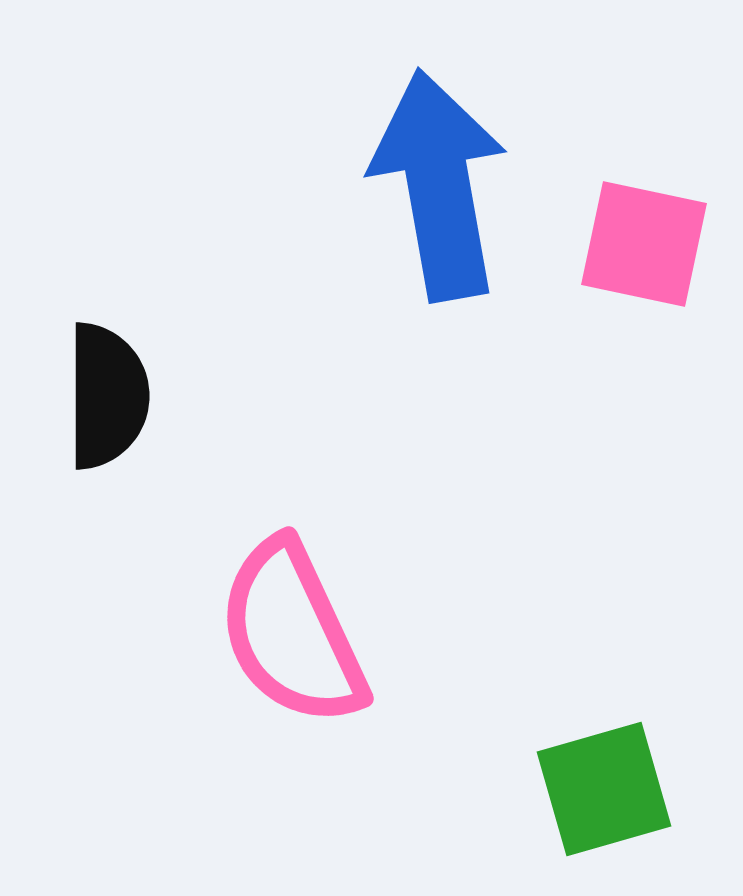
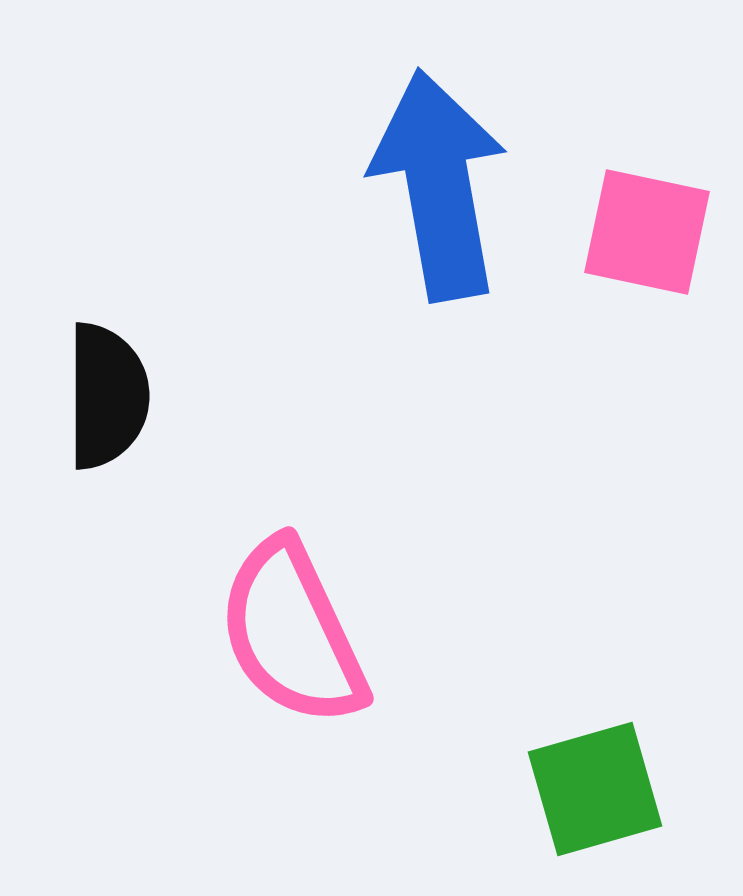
pink square: moved 3 px right, 12 px up
green square: moved 9 px left
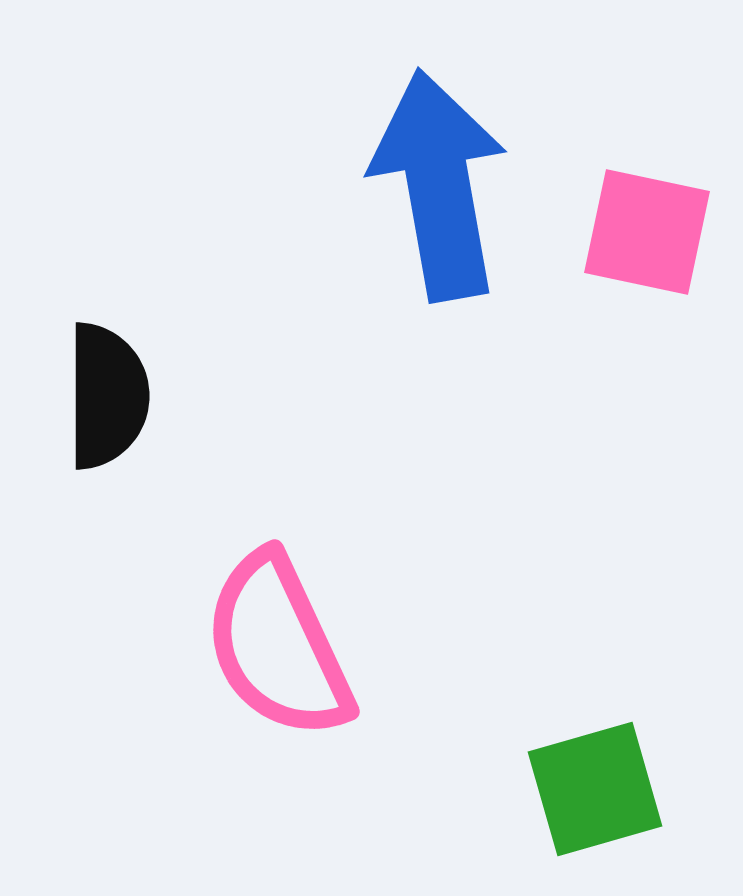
pink semicircle: moved 14 px left, 13 px down
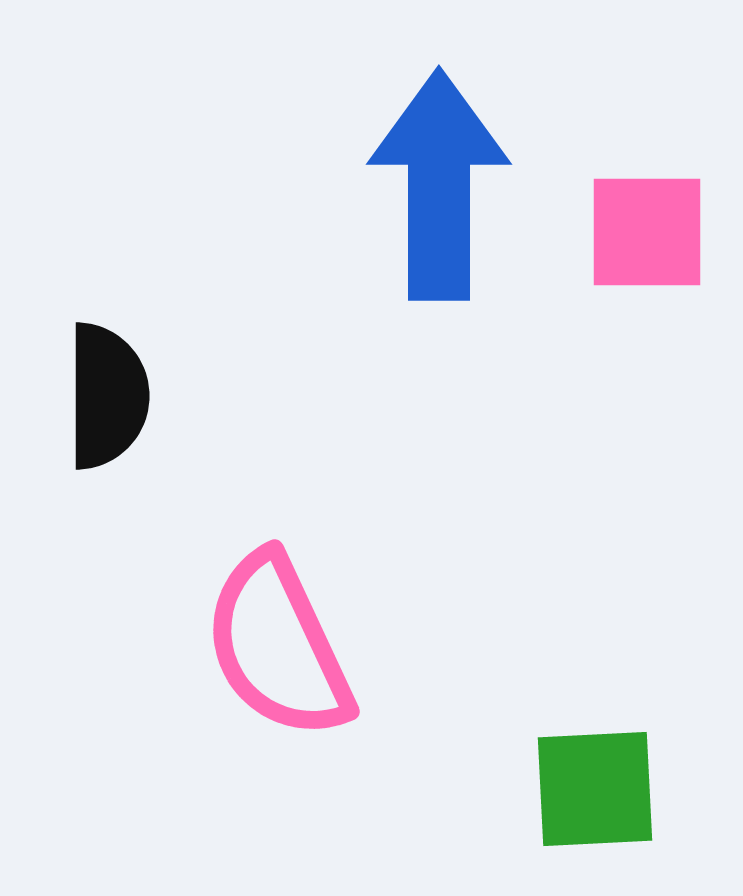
blue arrow: rotated 10 degrees clockwise
pink square: rotated 12 degrees counterclockwise
green square: rotated 13 degrees clockwise
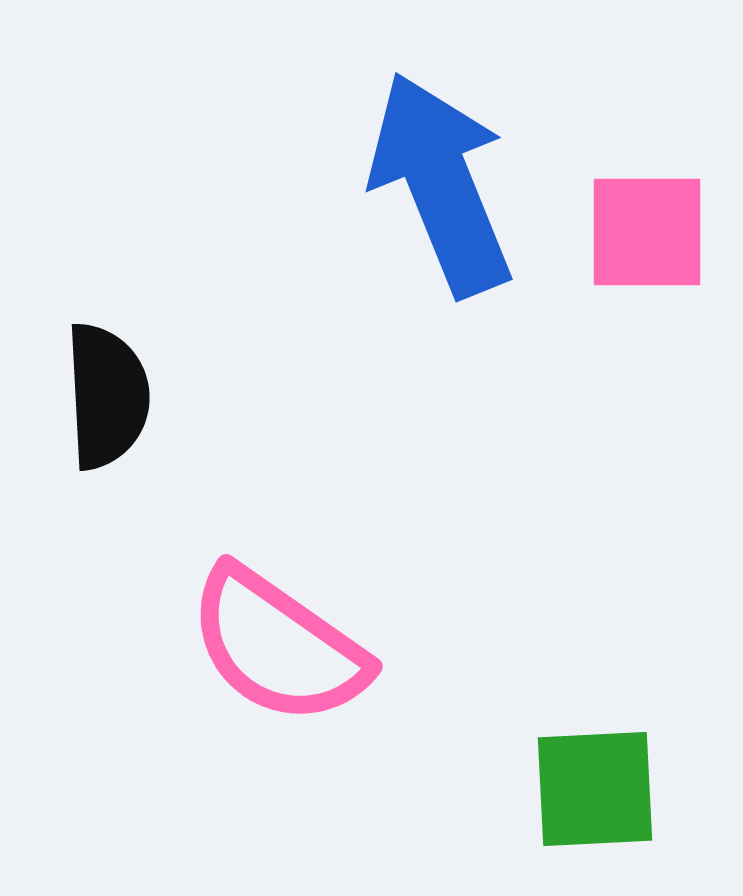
blue arrow: moved 2 px right, 1 px up; rotated 22 degrees counterclockwise
black semicircle: rotated 3 degrees counterclockwise
pink semicircle: rotated 30 degrees counterclockwise
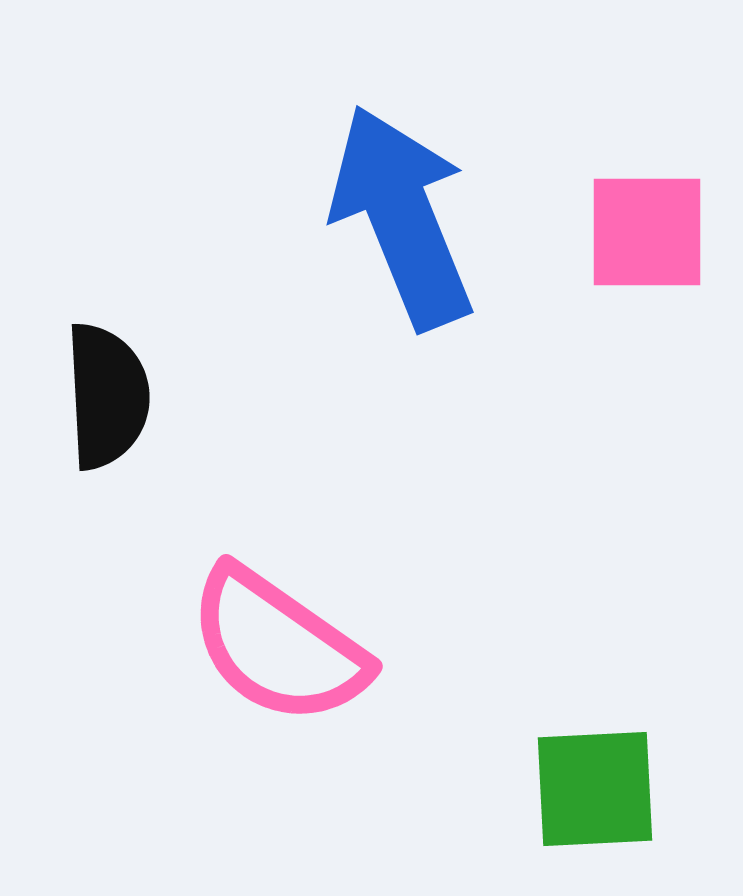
blue arrow: moved 39 px left, 33 px down
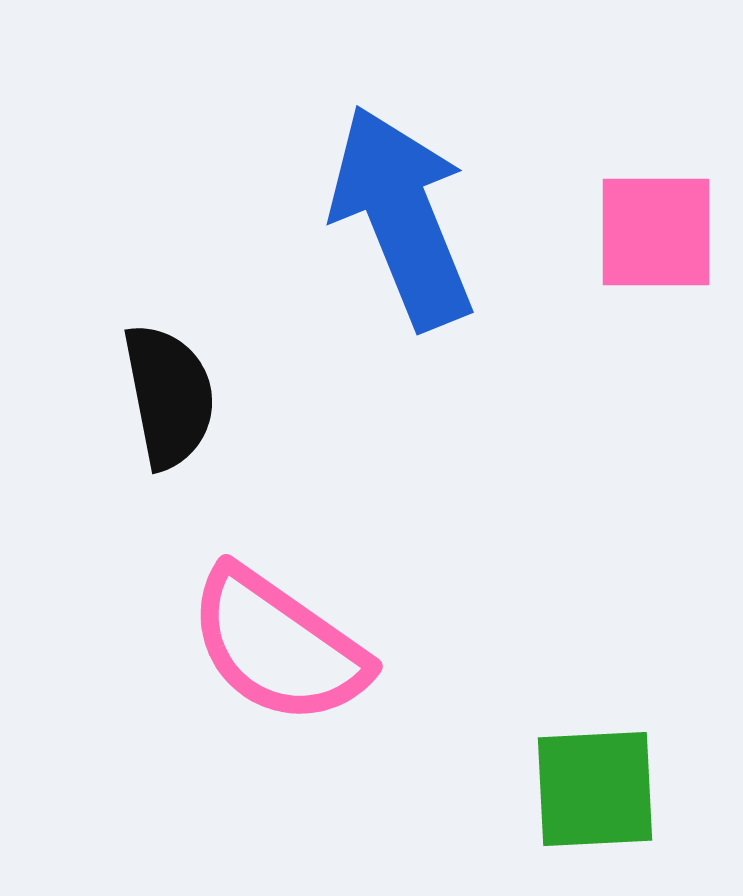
pink square: moved 9 px right
black semicircle: moved 62 px right; rotated 8 degrees counterclockwise
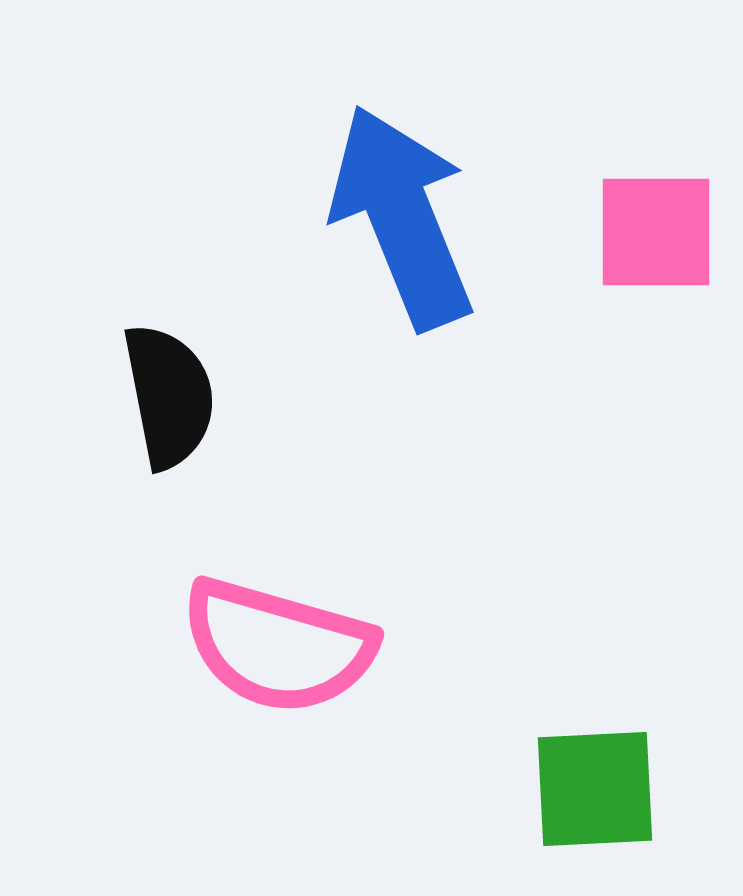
pink semicircle: rotated 19 degrees counterclockwise
